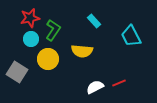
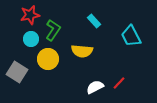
red star: moved 3 px up
red line: rotated 24 degrees counterclockwise
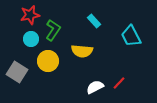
yellow circle: moved 2 px down
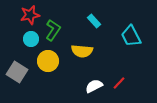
white semicircle: moved 1 px left, 1 px up
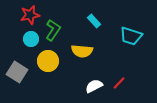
cyan trapezoid: rotated 45 degrees counterclockwise
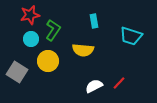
cyan rectangle: rotated 32 degrees clockwise
yellow semicircle: moved 1 px right, 1 px up
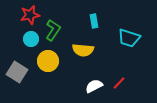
cyan trapezoid: moved 2 px left, 2 px down
